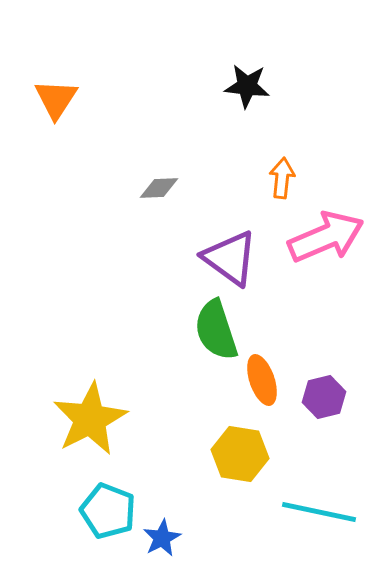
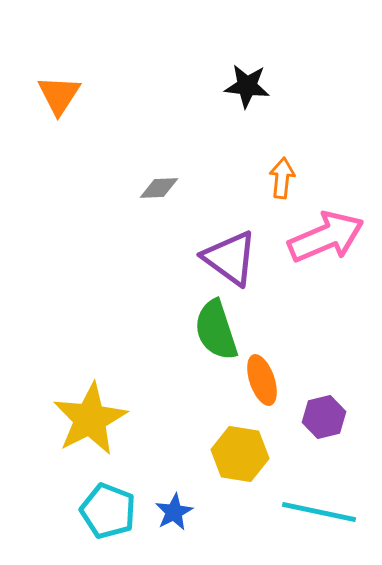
orange triangle: moved 3 px right, 4 px up
purple hexagon: moved 20 px down
blue star: moved 12 px right, 26 px up
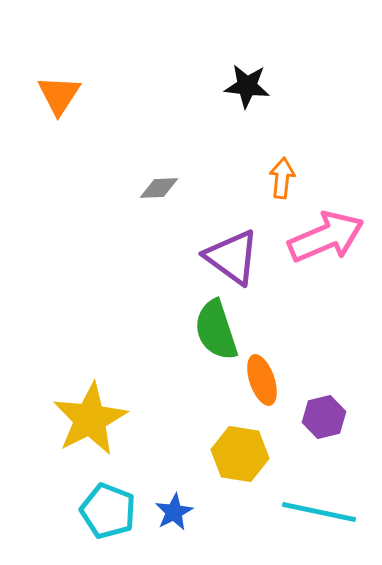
purple triangle: moved 2 px right, 1 px up
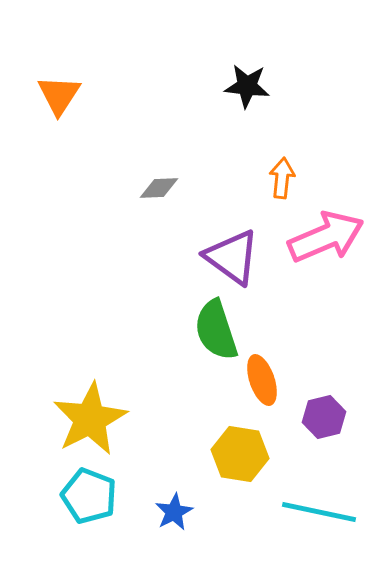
cyan pentagon: moved 19 px left, 15 px up
